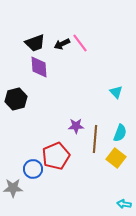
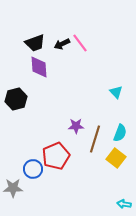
brown line: rotated 12 degrees clockwise
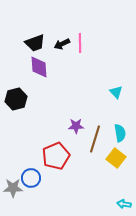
pink line: rotated 36 degrees clockwise
cyan semicircle: rotated 30 degrees counterclockwise
blue circle: moved 2 px left, 9 px down
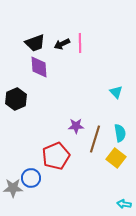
black hexagon: rotated 10 degrees counterclockwise
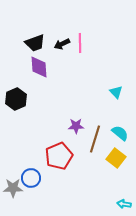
cyan semicircle: rotated 42 degrees counterclockwise
red pentagon: moved 3 px right
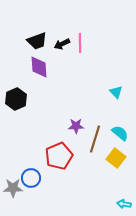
black trapezoid: moved 2 px right, 2 px up
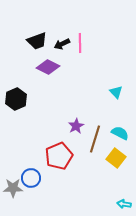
purple diamond: moved 9 px right; rotated 60 degrees counterclockwise
purple star: rotated 28 degrees counterclockwise
cyan semicircle: rotated 12 degrees counterclockwise
